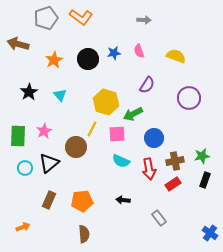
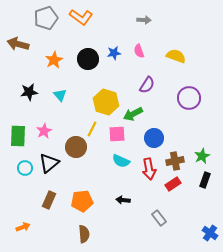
black star: rotated 24 degrees clockwise
green star: rotated 14 degrees counterclockwise
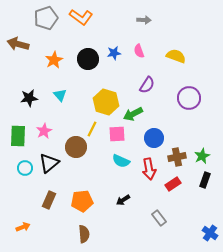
black star: moved 6 px down
brown cross: moved 2 px right, 4 px up
black arrow: rotated 40 degrees counterclockwise
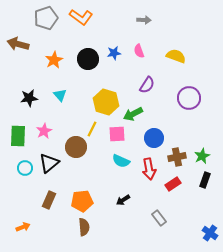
brown semicircle: moved 7 px up
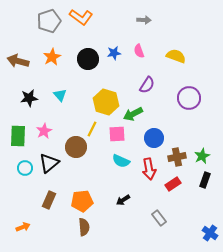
gray pentagon: moved 3 px right, 3 px down
brown arrow: moved 17 px down
orange star: moved 2 px left, 3 px up
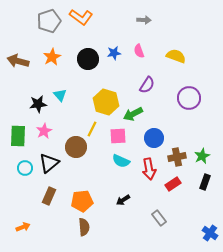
black star: moved 9 px right, 6 px down
pink square: moved 1 px right, 2 px down
black rectangle: moved 2 px down
brown rectangle: moved 4 px up
